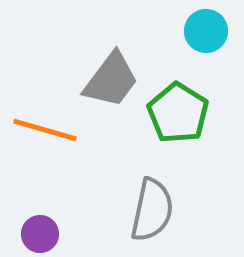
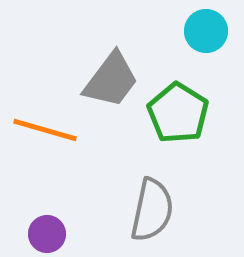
purple circle: moved 7 px right
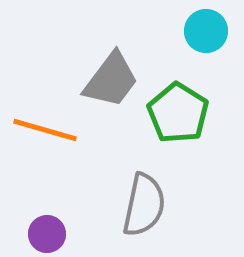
gray semicircle: moved 8 px left, 5 px up
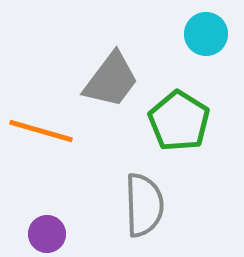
cyan circle: moved 3 px down
green pentagon: moved 1 px right, 8 px down
orange line: moved 4 px left, 1 px down
gray semicircle: rotated 14 degrees counterclockwise
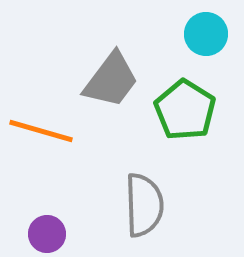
green pentagon: moved 6 px right, 11 px up
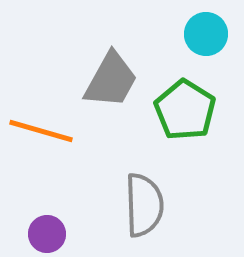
gray trapezoid: rotated 8 degrees counterclockwise
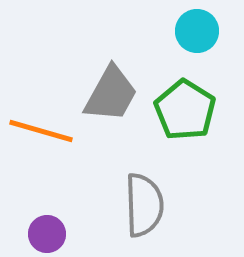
cyan circle: moved 9 px left, 3 px up
gray trapezoid: moved 14 px down
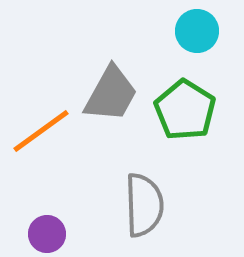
orange line: rotated 52 degrees counterclockwise
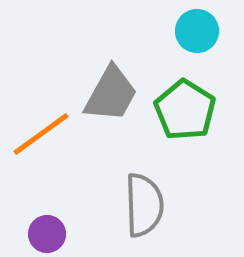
orange line: moved 3 px down
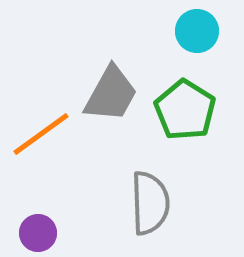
gray semicircle: moved 6 px right, 2 px up
purple circle: moved 9 px left, 1 px up
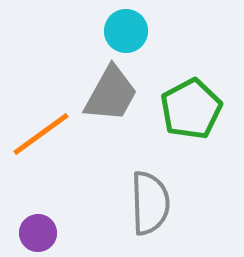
cyan circle: moved 71 px left
green pentagon: moved 6 px right, 1 px up; rotated 12 degrees clockwise
